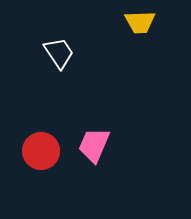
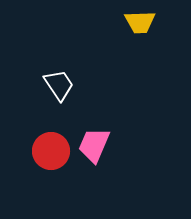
white trapezoid: moved 32 px down
red circle: moved 10 px right
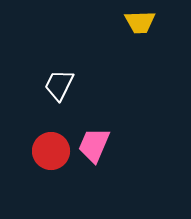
white trapezoid: rotated 120 degrees counterclockwise
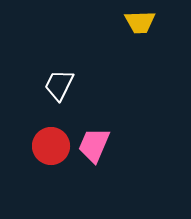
red circle: moved 5 px up
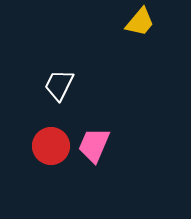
yellow trapezoid: rotated 48 degrees counterclockwise
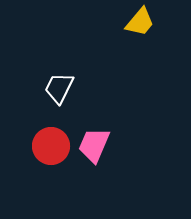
white trapezoid: moved 3 px down
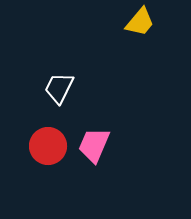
red circle: moved 3 px left
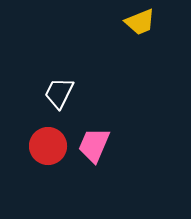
yellow trapezoid: rotated 28 degrees clockwise
white trapezoid: moved 5 px down
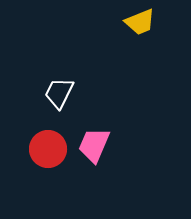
red circle: moved 3 px down
